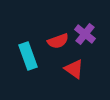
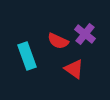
red semicircle: rotated 45 degrees clockwise
cyan rectangle: moved 1 px left
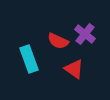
cyan rectangle: moved 2 px right, 3 px down
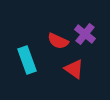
cyan rectangle: moved 2 px left, 1 px down
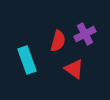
purple cross: rotated 25 degrees clockwise
red semicircle: rotated 100 degrees counterclockwise
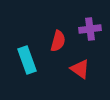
purple cross: moved 5 px right, 5 px up; rotated 20 degrees clockwise
red triangle: moved 6 px right
